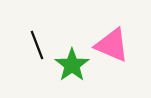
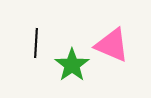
black line: moved 1 px left, 2 px up; rotated 24 degrees clockwise
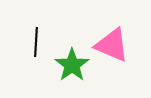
black line: moved 1 px up
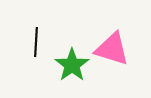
pink triangle: moved 4 px down; rotated 6 degrees counterclockwise
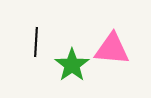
pink triangle: rotated 12 degrees counterclockwise
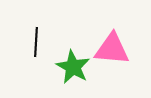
green star: moved 1 px right, 2 px down; rotated 8 degrees counterclockwise
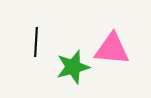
green star: rotated 28 degrees clockwise
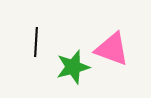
pink triangle: rotated 15 degrees clockwise
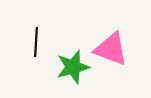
pink triangle: moved 1 px left
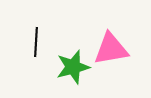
pink triangle: rotated 30 degrees counterclockwise
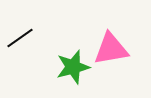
black line: moved 16 px left, 4 px up; rotated 52 degrees clockwise
